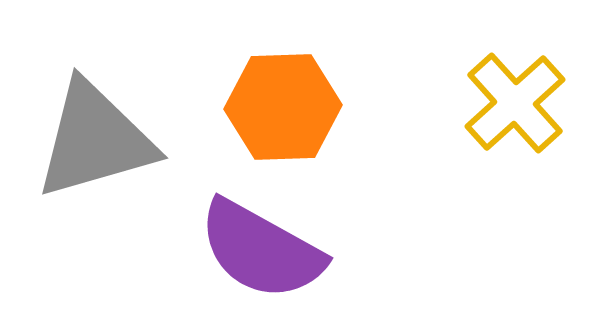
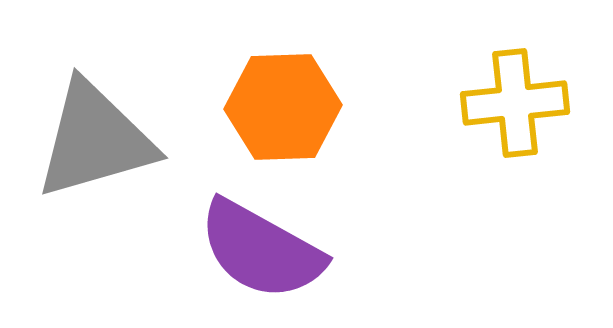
yellow cross: rotated 36 degrees clockwise
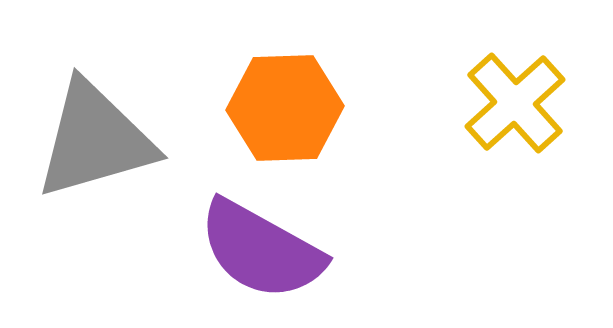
yellow cross: rotated 36 degrees counterclockwise
orange hexagon: moved 2 px right, 1 px down
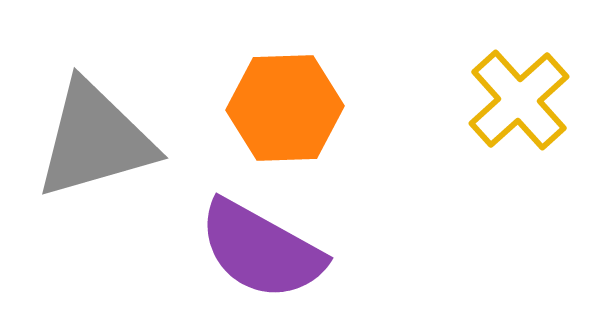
yellow cross: moved 4 px right, 3 px up
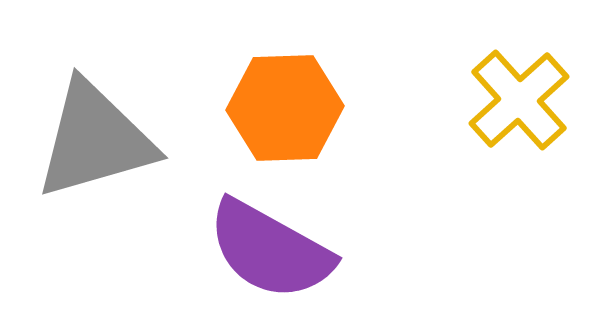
purple semicircle: moved 9 px right
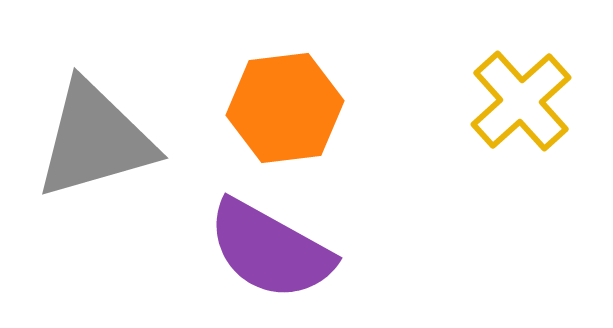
yellow cross: moved 2 px right, 1 px down
orange hexagon: rotated 5 degrees counterclockwise
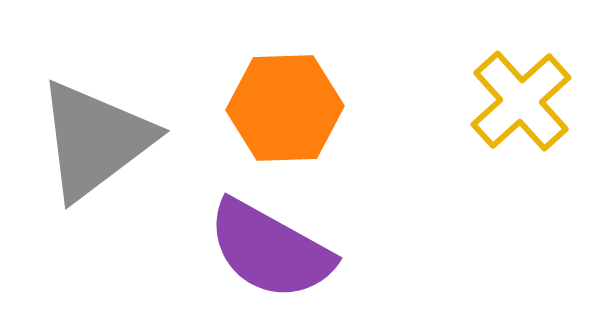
orange hexagon: rotated 5 degrees clockwise
gray triangle: rotated 21 degrees counterclockwise
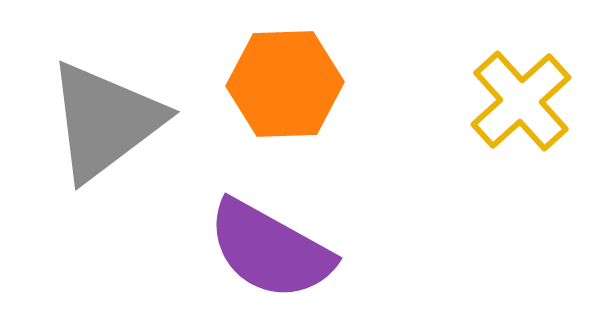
orange hexagon: moved 24 px up
gray triangle: moved 10 px right, 19 px up
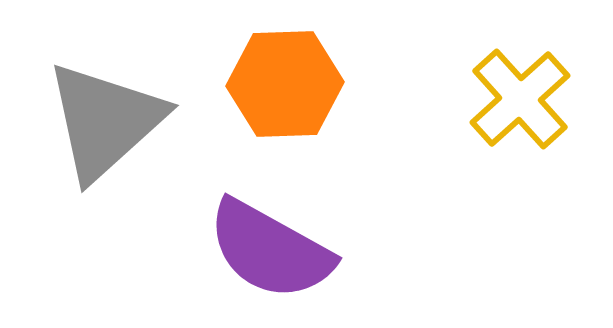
yellow cross: moved 1 px left, 2 px up
gray triangle: rotated 5 degrees counterclockwise
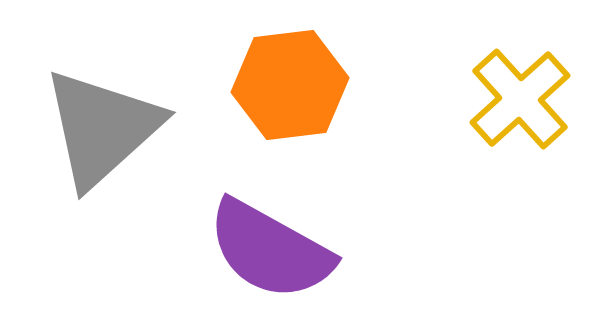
orange hexagon: moved 5 px right, 1 px down; rotated 5 degrees counterclockwise
gray triangle: moved 3 px left, 7 px down
